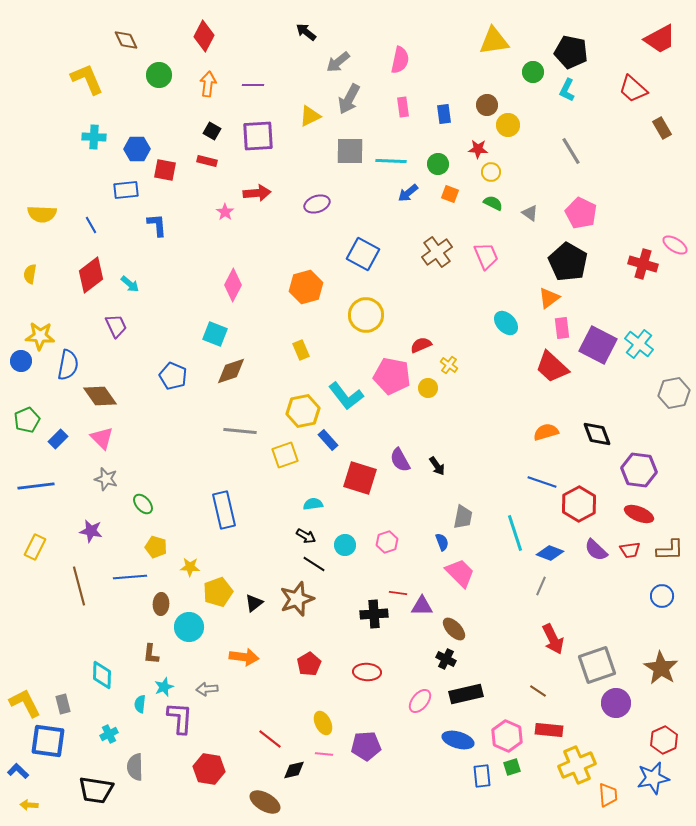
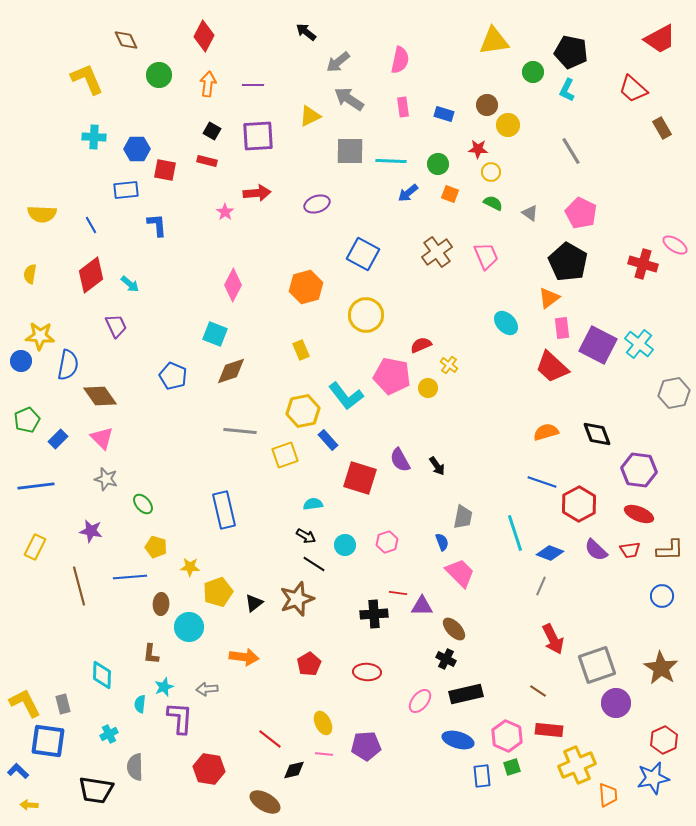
gray arrow at (349, 99): rotated 96 degrees clockwise
blue rectangle at (444, 114): rotated 66 degrees counterclockwise
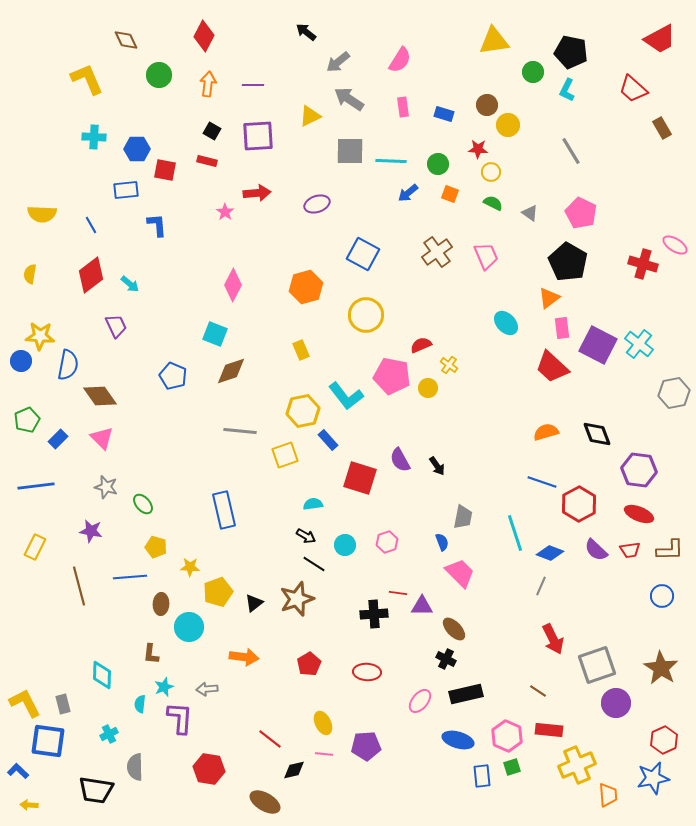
pink semicircle at (400, 60): rotated 20 degrees clockwise
gray star at (106, 479): moved 8 px down
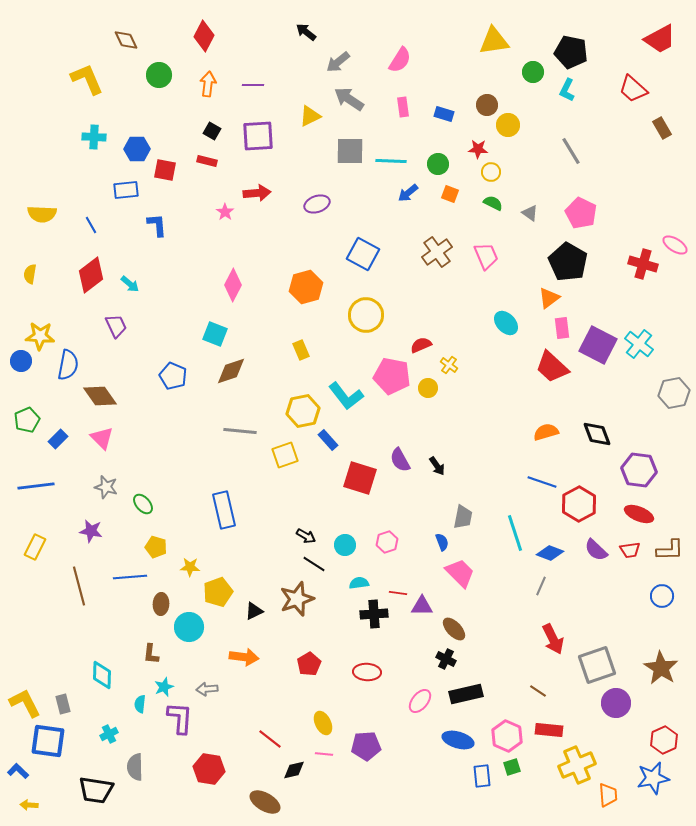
cyan semicircle at (313, 504): moved 46 px right, 79 px down
black triangle at (254, 603): moved 8 px down; rotated 12 degrees clockwise
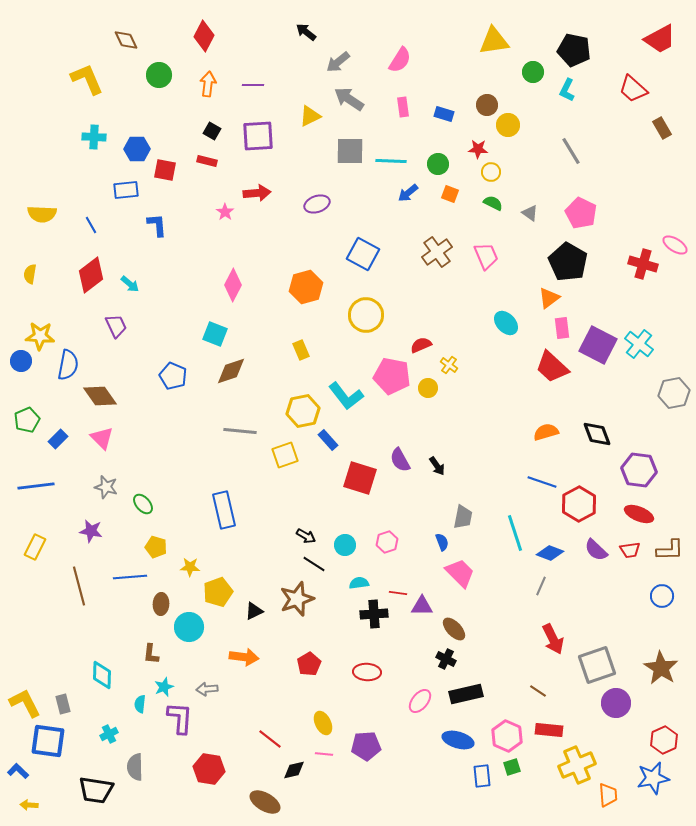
black pentagon at (571, 52): moved 3 px right, 2 px up
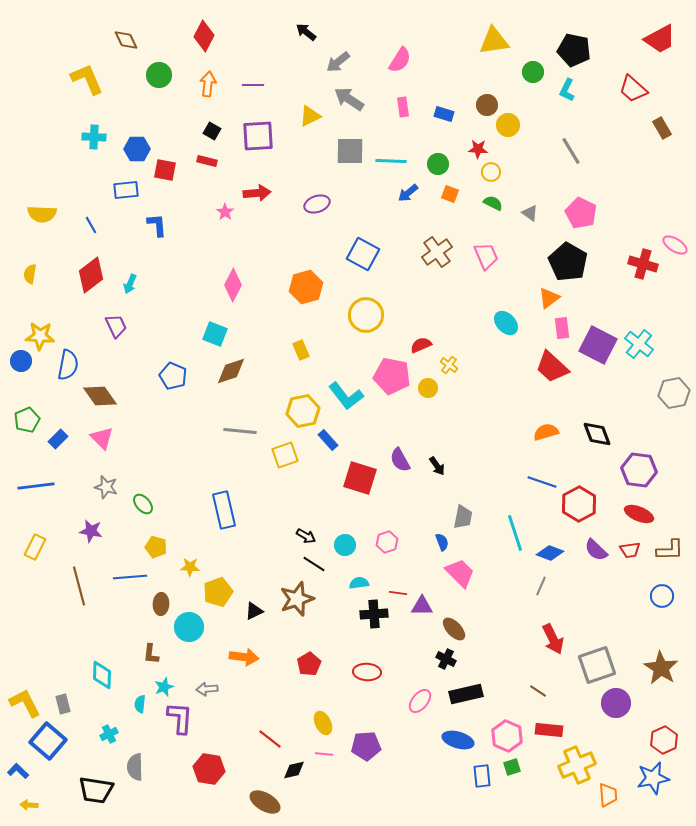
cyan arrow at (130, 284): rotated 72 degrees clockwise
blue square at (48, 741): rotated 33 degrees clockwise
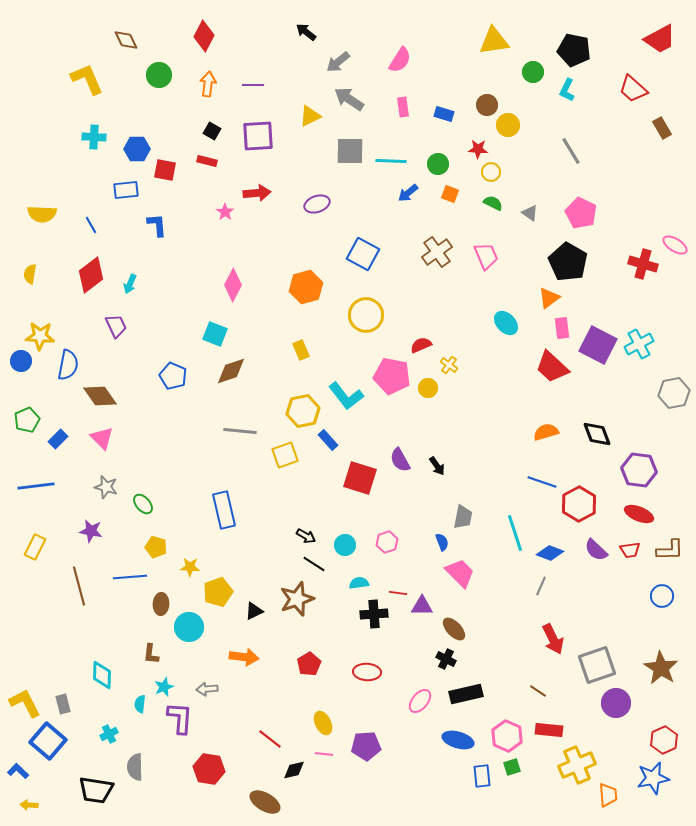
cyan cross at (639, 344): rotated 24 degrees clockwise
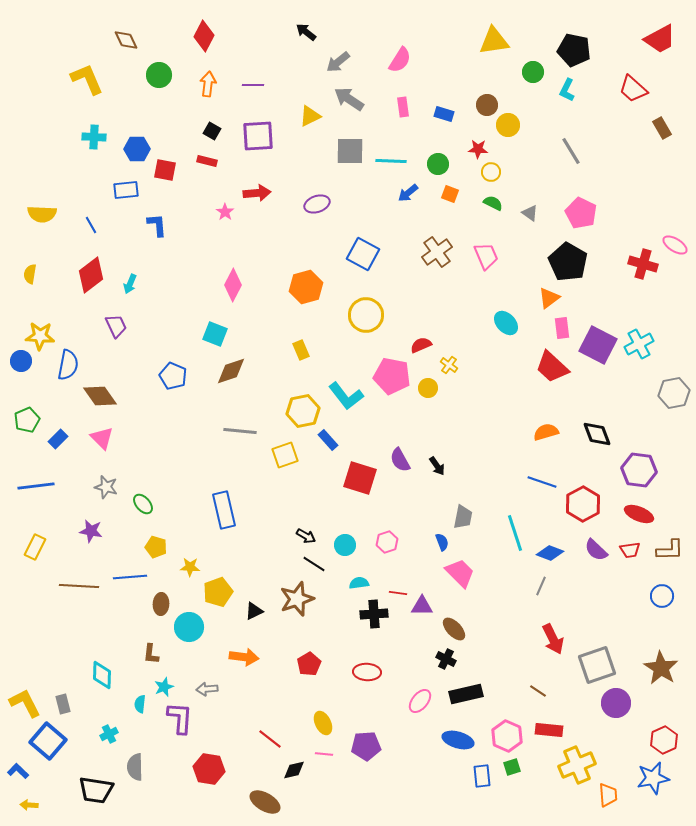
red hexagon at (579, 504): moved 4 px right
brown line at (79, 586): rotated 72 degrees counterclockwise
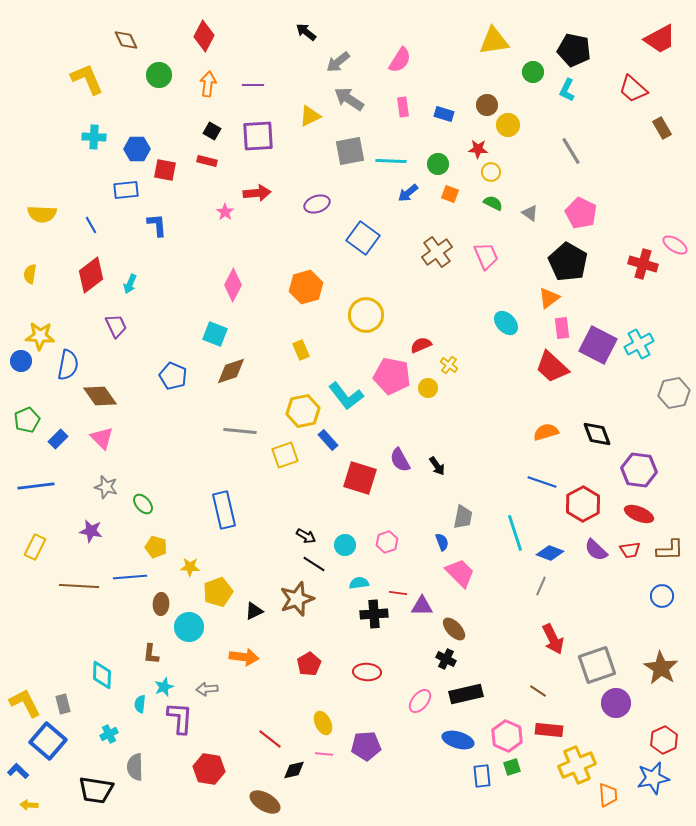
gray square at (350, 151): rotated 12 degrees counterclockwise
blue square at (363, 254): moved 16 px up; rotated 8 degrees clockwise
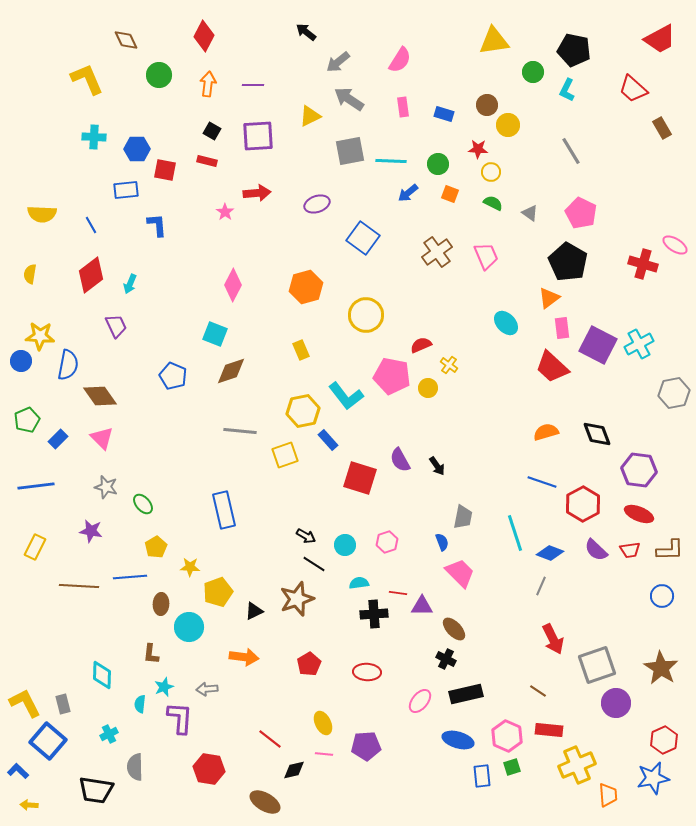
yellow pentagon at (156, 547): rotated 25 degrees clockwise
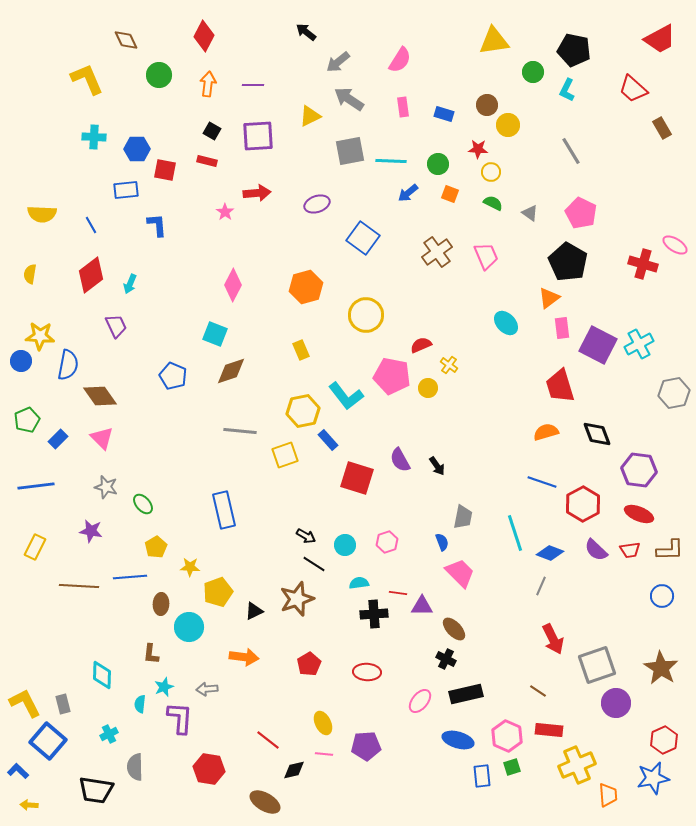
red trapezoid at (552, 367): moved 8 px right, 19 px down; rotated 30 degrees clockwise
red square at (360, 478): moved 3 px left
red line at (270, 739): moved 2 px left, 1 px down
